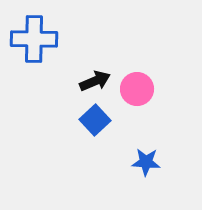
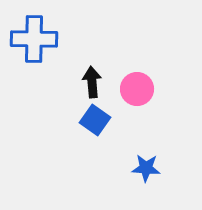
black arrow: moved 3 px left, 1 px down; rotated 72 degrees counterclockwise
blue square: rotated 12 degrees counterclockwise
blue star: moved 6 px down
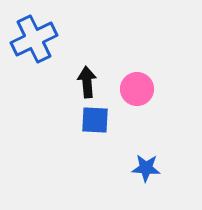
blue cross: rotated 27 degrees counterclockwise
black arrow: moved 5 px left
blue square: rotated 32 degrees counterclockwise
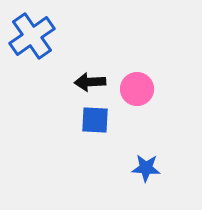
blue cross: moved 2 px left, 3 px up; rotated 9 degrees counterclockwise
black arrow: moved 3 px right; rotated 88 degrees counterclockwise
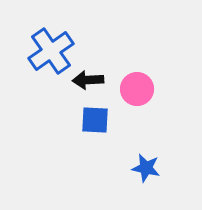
blue cross: moved 19 px right, 15 px down
black arrow: moved 2 px left, 2 px up
blue star: rotated 8 degrees clockwise
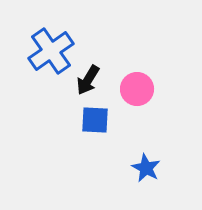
black arrow: rotated 56 degrees counterclockwise
blue star: rotated 16 degrees clockwise
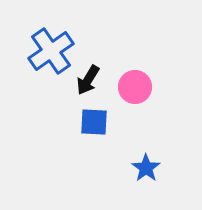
pink circle: moved 2 px left, 2 px up
blue square: moved 1 px left, 2 px down
blue star: rotated 8 degrees clockwise
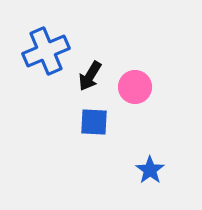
blue cross: moved 5 px left; rotated 12 degrees clockwise
black arrow: moved 2 px right, 4 px up
blue star: moved 4 px right, 2 px down
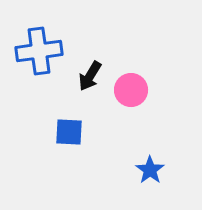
blue cross: moved 7 px left; rotated 15 degrees clockwise
pink circle: moved 4 px left, 3 px down
blue square: moved 25 px left, 10 px down
